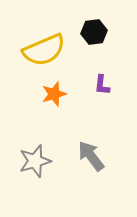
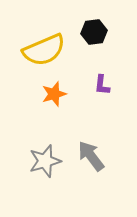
gray star: moved 10 px right
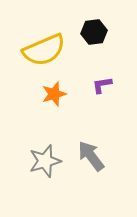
purple L-shape: rotated 75 degrees clockwise
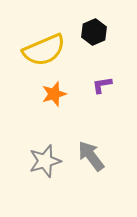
black hexagon: rotated 15 degrees counterclockwise
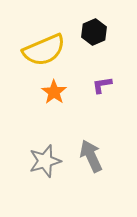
orange star: moved 2 px up; rotated 20 degrees counterclockwise
gray arrow: rotated 12 degrees clockwise
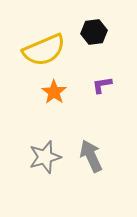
black hexagon: rotated 15 degrees clockwise
gray star: moved 4 px up
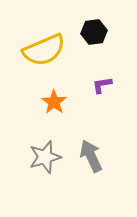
orange star: moved 10 px down
